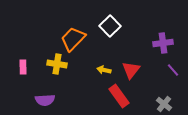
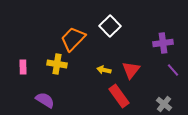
purple semicircle: rotated 144 degrees counterclockwise
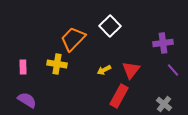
yellow arrow: rotated 40 degrees counterclockwise
red rectangle: rotated 65 degrees clockwise
purple semicircle: moved 18 px left
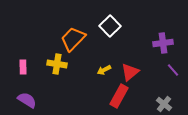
red triangle: moved 1 px left, 2 px down; rotated 12 degrees clockwise
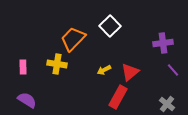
red rectangle: moved 1 px left, 1 px down
gray cross: moved 3 px right
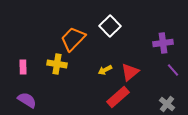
yellow arrow: moved 1 px right
red rectangle: rotated 20 degrees clockwise
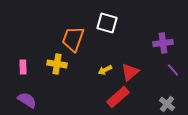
white square: moved 3 px left, 3 px up; rotated 30 degrees counterclockwise
orange trapezoid: rotated 24 degrees counterclockwise
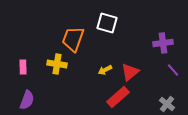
purple semicircle: rotated 78 degrees clockwise
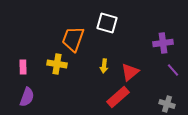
yellow arrow: moved 1 px left, 4 px up; rotated 56 degrees counterclockwise
purple semicircle: moved 3 px up
gray cross: rotated 21 degrees counterclockwise
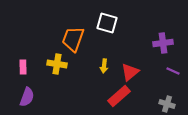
purple line: moved 1 px down; rotated 24 degrees counterclockwise
red rectangle: moved 1 px right, 1 px up
